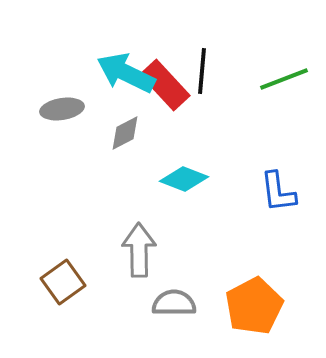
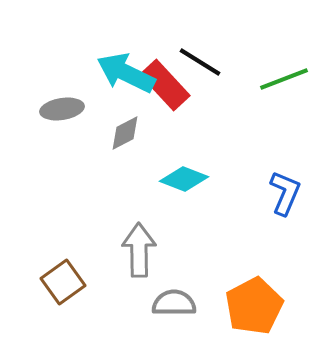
black line: moved 2 px left, 9 px up; rotated 63 degrees counterclockwise
blue L-shape: moved 7 px right, 1 px down; rotated 150 degrees counterclockwise
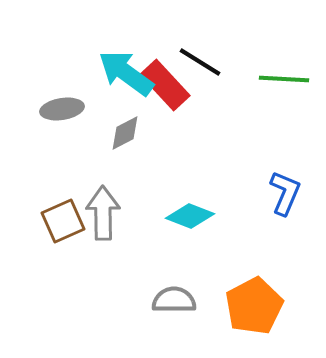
cyan arrow: rotated 10 degrees clockwise
green line: rotated 24 degrees clockwise
cyan diamond: moved 6 px right, 37 px down
gray arrow: moved 36 px left, 37 px up
brown square: moved 61 px up; rotated 12 degrees clockwise
gray semicircle: moved 3 px up
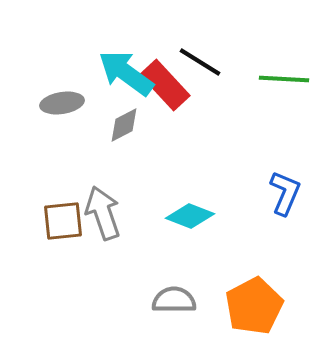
gray ellipse: moved 6 px up
gray diamond: moved 1 px left, 8 px up
gray arrow: rotated 18 degrees counterclockwise
brown square: rotated 18 degrees clockwise
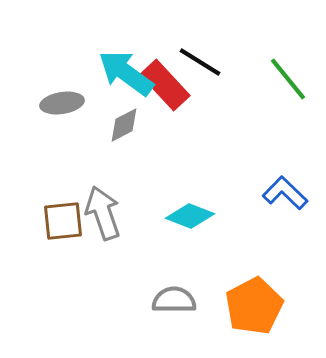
green line: moved 4 px right; rotated 48 degrees clockwise
blue L-shape: rotated 69 degrees counterclockwise
